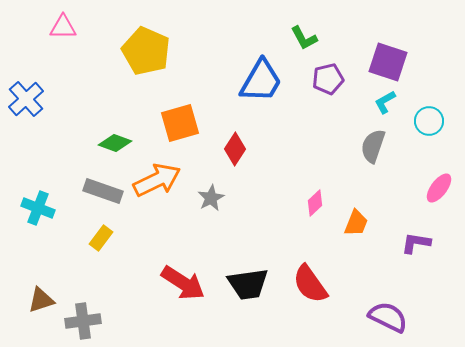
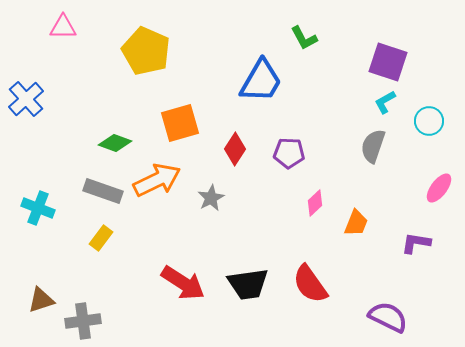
purple pentagon: moved 39 px left, 74 px down; rotated 16 degrees clockwise
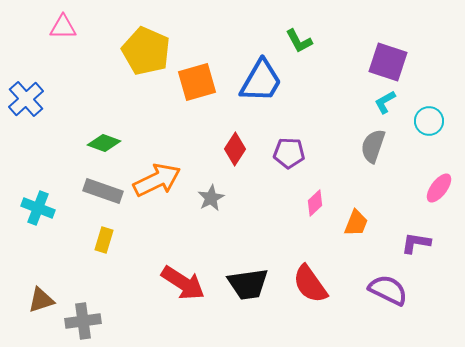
green L-shape: moved 5 px left, 3 px down
orange square: moved 17 px right, 41 px up
green diamond: moved 11 px left
yellow rectangle: moved 3 px right, 2 px down; rotated 20 degrees counterclockwise
purple semicircle: moved 27 px up
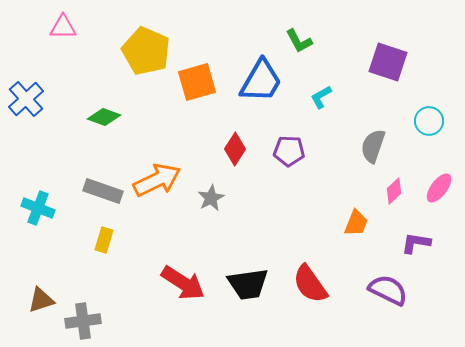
cyan L-shape: moved 64 px left, 5 px up
green diamond: moved 26 px up
purple pentagon: moved 2 px up
pink diamond: moved 79 px right, 12 px up
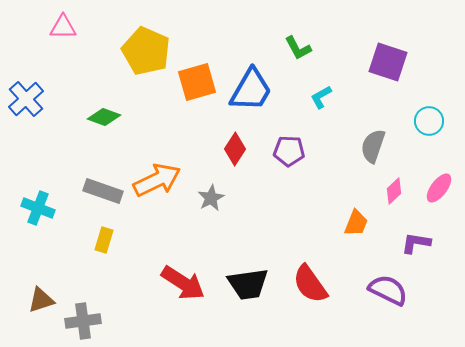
green L-shape: moved 1 px left, 7 px down
blue trapezoid: moved 10 px left, 9 px down
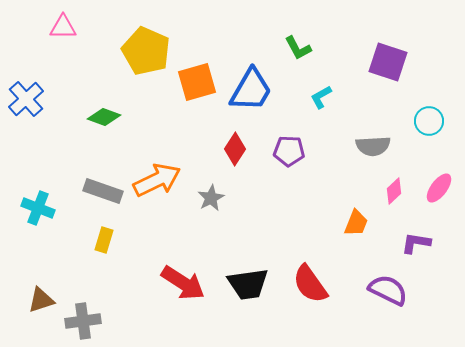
gray semicircle: rotated 112 degrees counterclockwise
